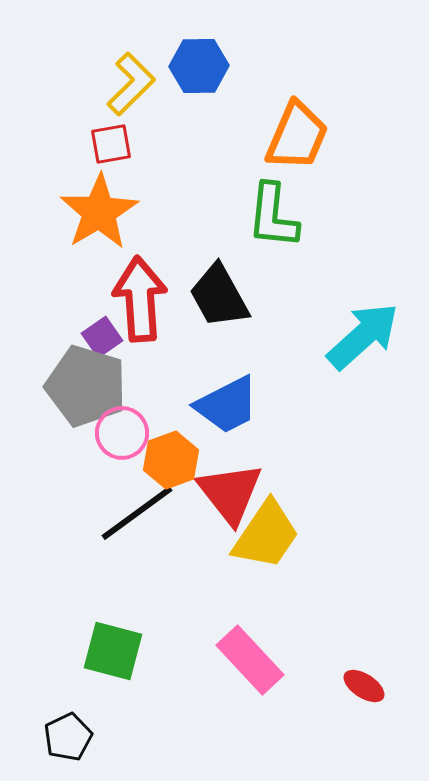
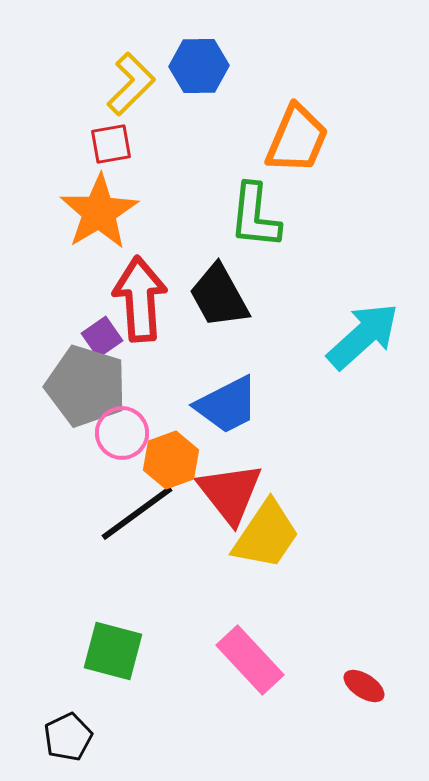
orange trapezoid: moved 3 px down
green L-shape: moved 18 px left
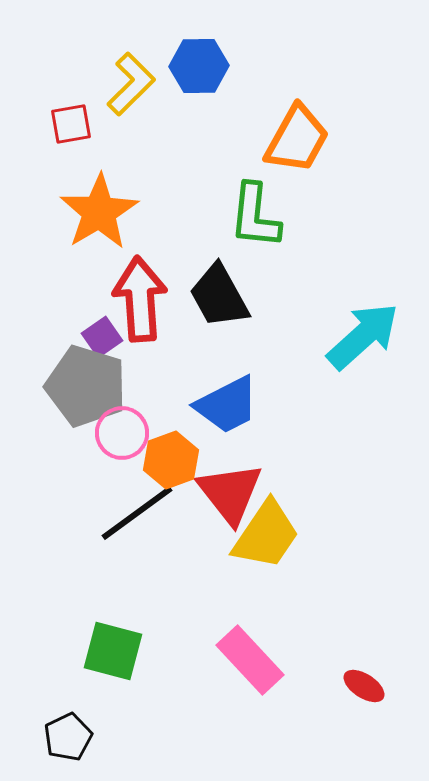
orange trapezoid: rotated 6 degrees clockwise
red square: moved 40 px left, 20 px up
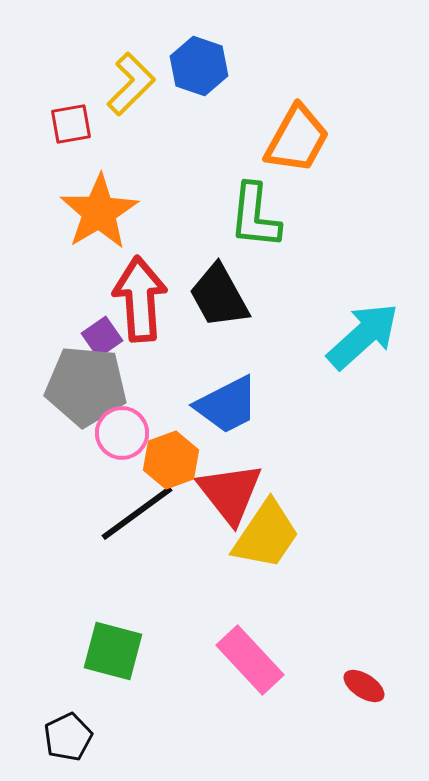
blue hexagon: rotated 20 degrees clockwise
gray pentagon: rotated 12 degrees counterclockwise
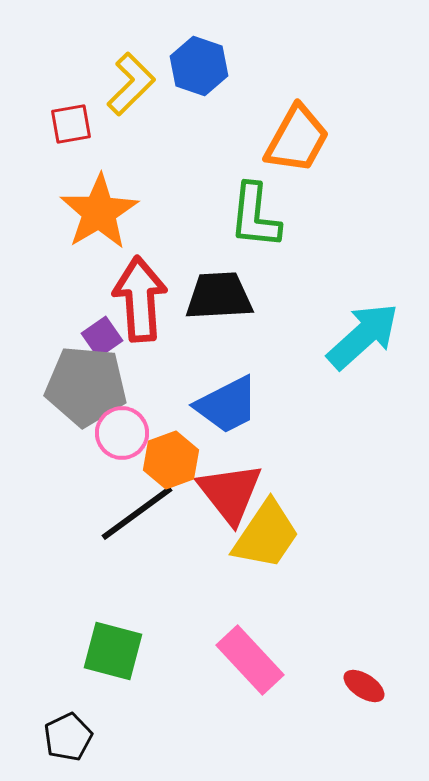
black trapezoid: rotated 116 degrees clockwise
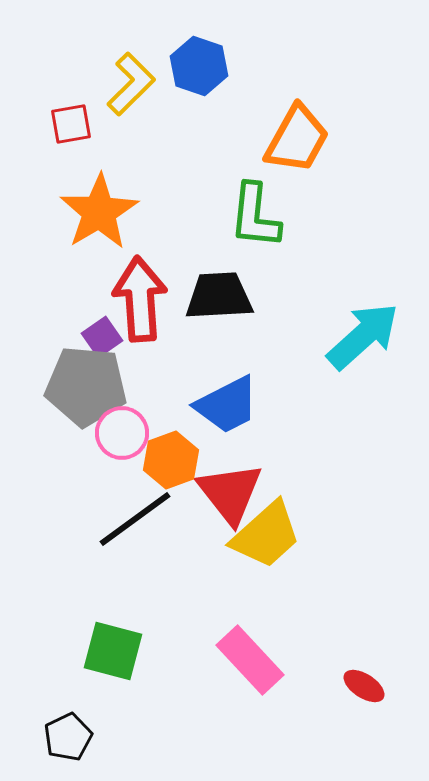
black line: moved 2 px left, 6 px down
yellow trapezoid: rotated 14 degrees clockwise
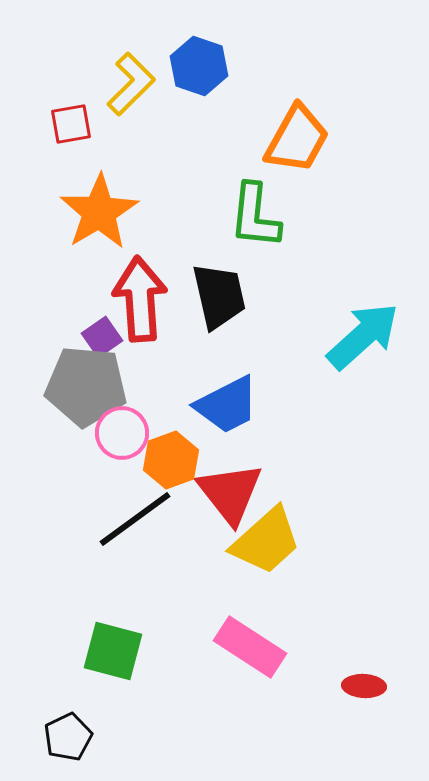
black trapezoid: rotated 80 degrees clockwise
yellow trapezoid: moved 6 px down
pink rectangle: moved 13 px up; rotated 14 degrees counterclockwise
red ellipse: rotated 30 degrees counterclockwise
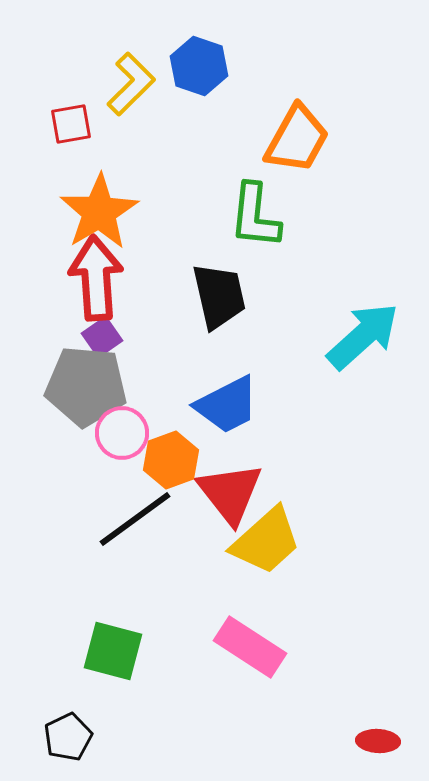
red arrow: moved 44 px left, 21 px up
red ellipse: moved 14 px right, 55 px down
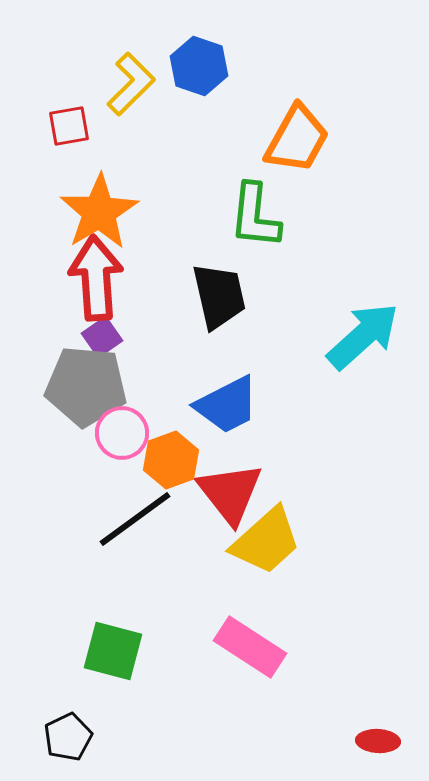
red square: moved 2 px left, 2 px down
